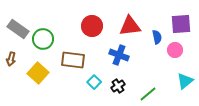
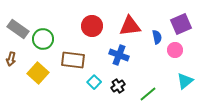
purple square: rotated 20 degrees counterclockwise
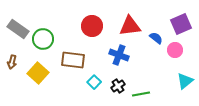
blue semicircle: moved 1 px left, 1 px down; rotated 40 degrees counterclockwise
brown arrow: moved 1 px right, 3 px down
green line: moved 7 px left; rotated 30 degrees clockwise
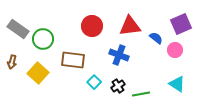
cyan triangle: moved 8 px left, 3 px down; rotated 48 degrees counterclockwise
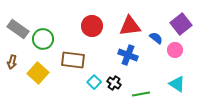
purple square: rotated 15 degrees counterclockwise
blue cross: moved 9 px right
black cross: moved 4 px left, 3 px up; rotated 24 degrees counterclockwise
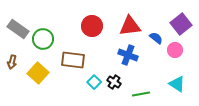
black cross: moved 1 px up
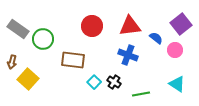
yellow square: moved 10 px left, 6 px down
